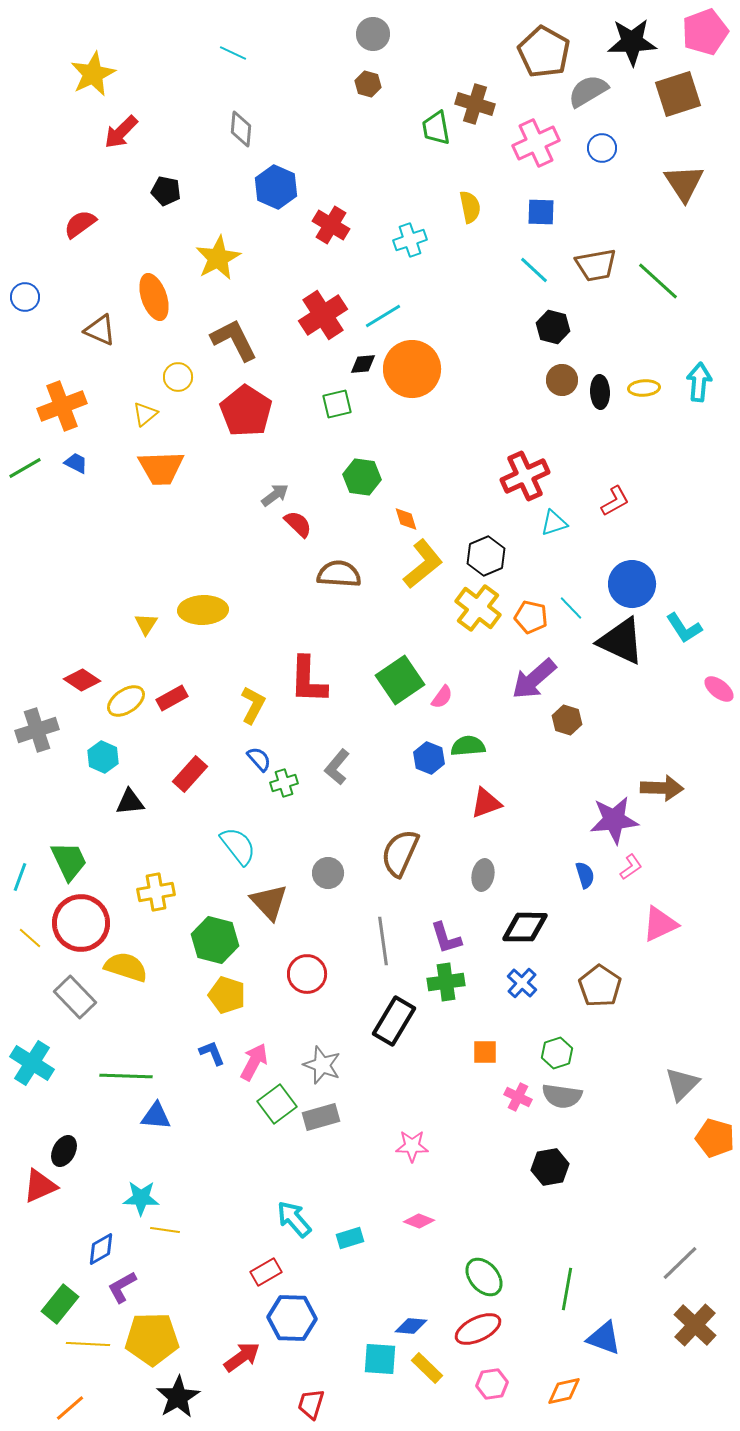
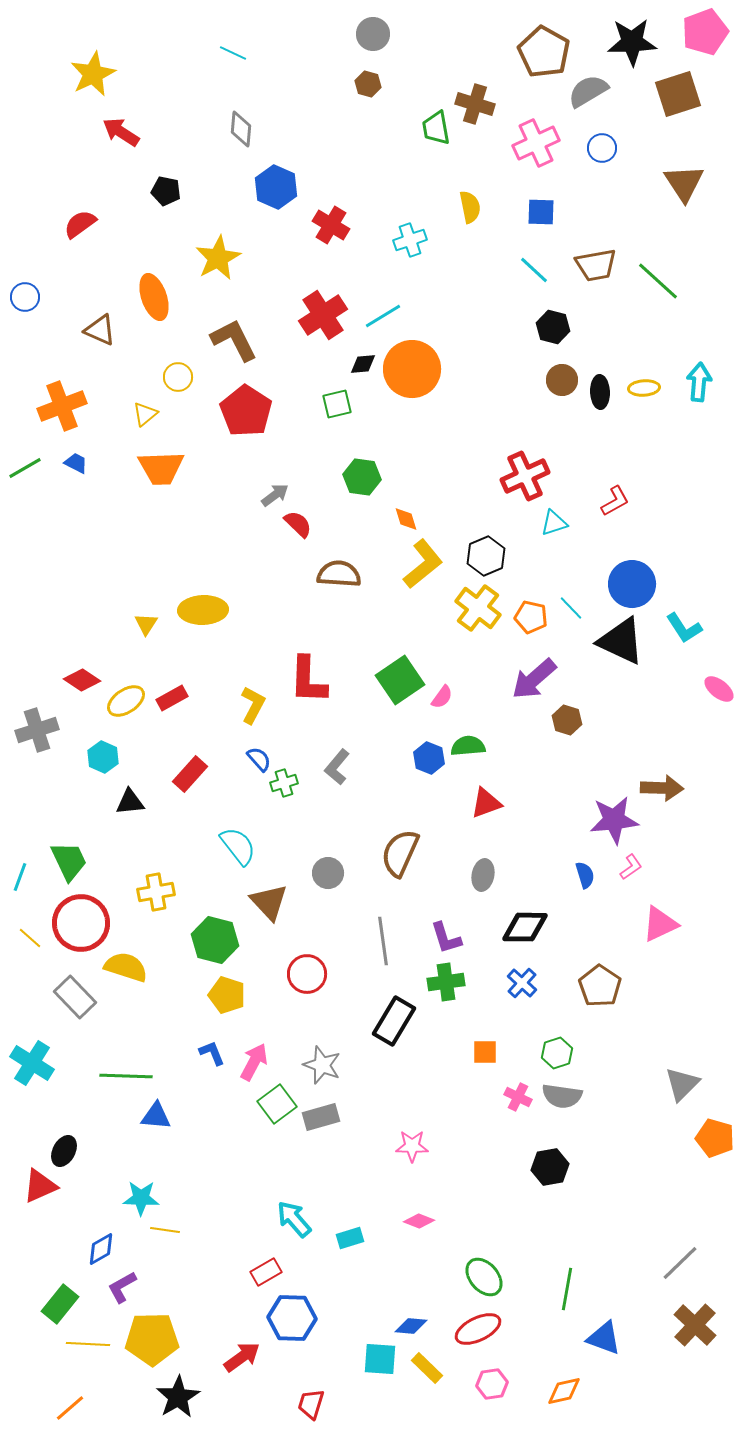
red arrow at (121, 132): rotated 78 degrees clockwise
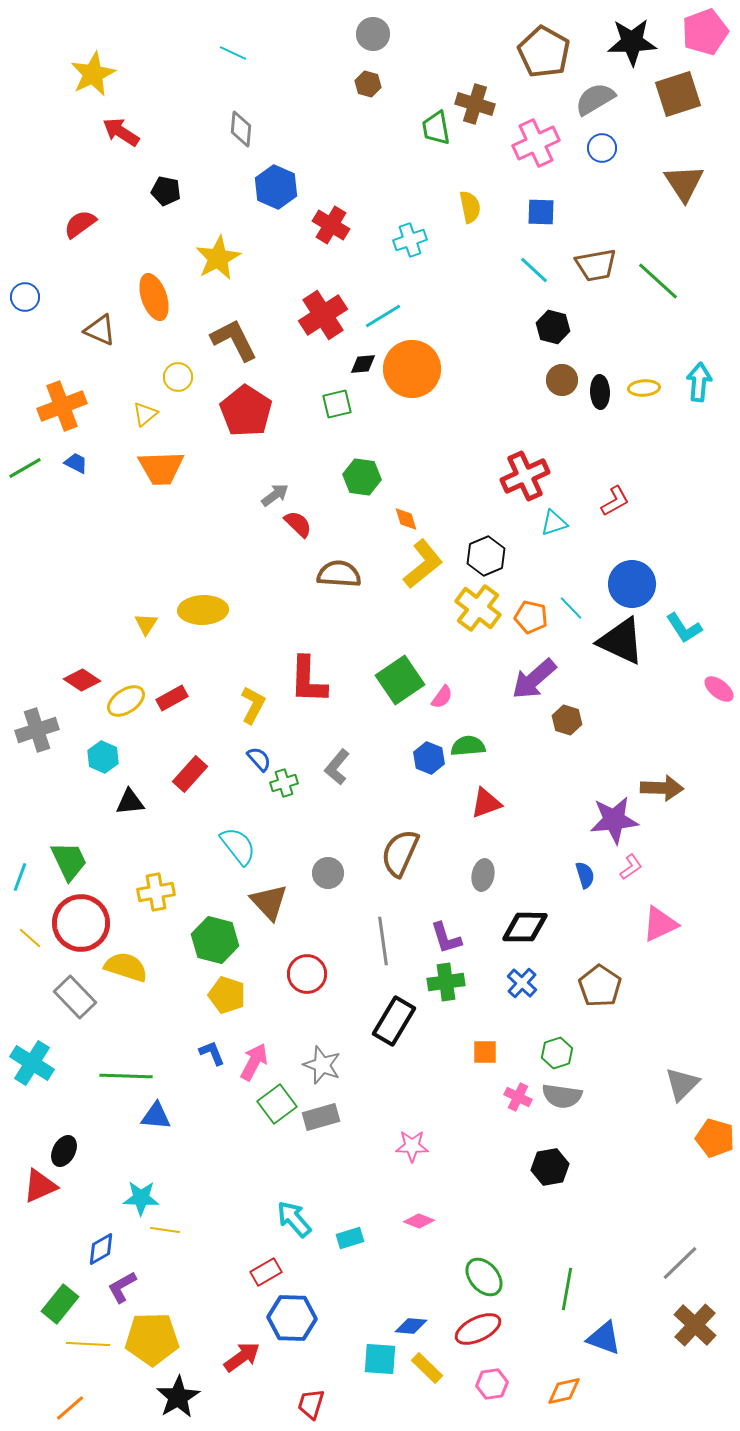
gray semicircle at (588, 91): moved 7 px right, 8 px down
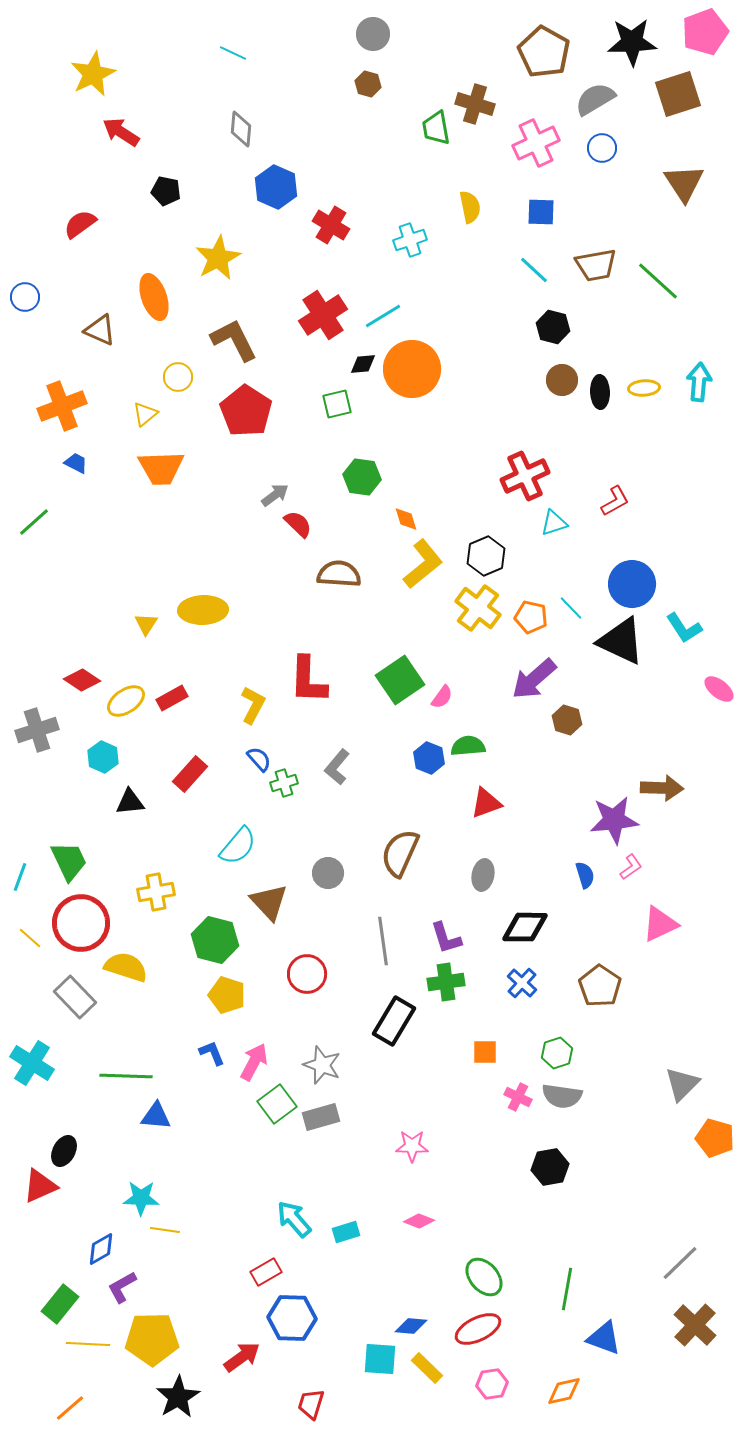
green line at (25, 468): moved 9 px right, 54 px down; rotated 12 degrees counterclockwise
cyan semicircle at (238, 846): rotated 78 degrees clockwise
cyan rectangle at (350, 1238): moved 4 px left, 6 px up
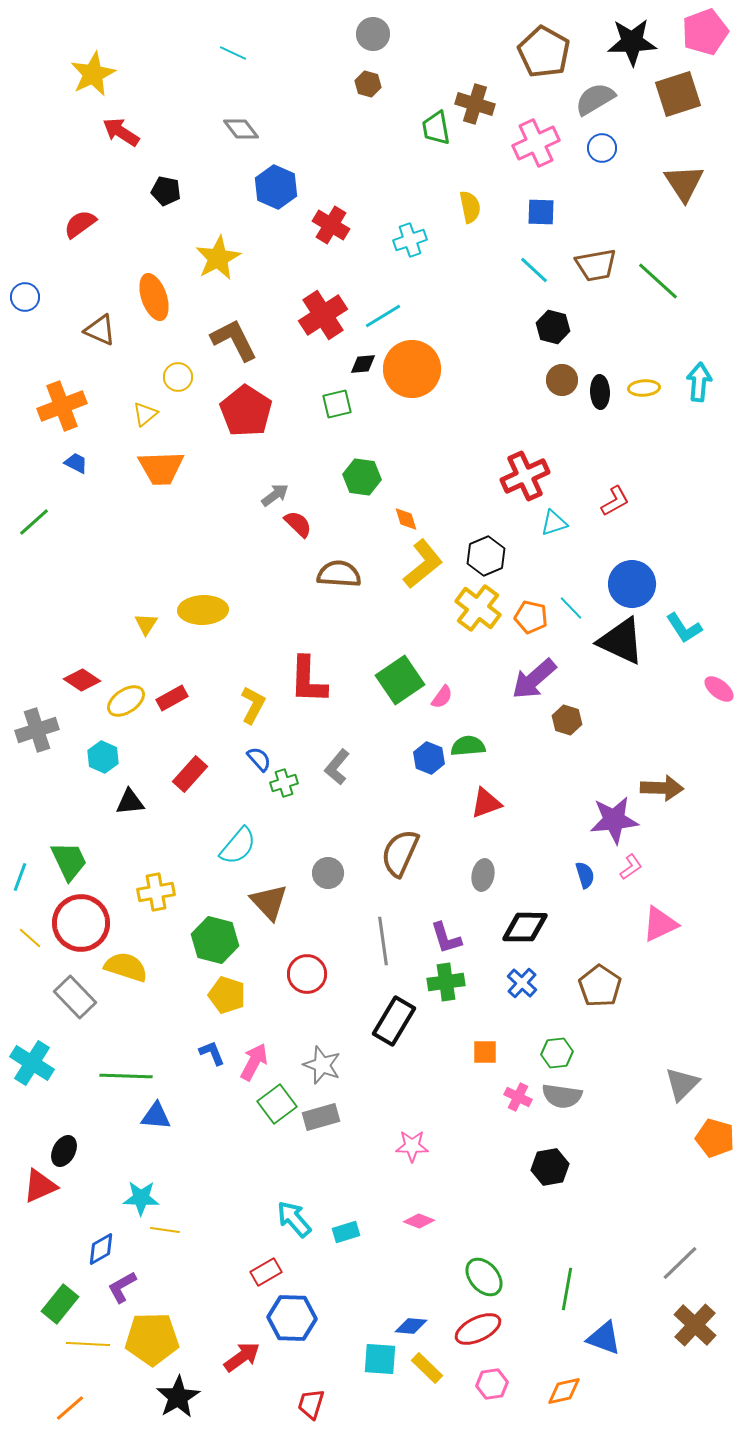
gray diamond at (241, 129): rotated 42 degrees counterclockwise
green hexagon at (557, 1053): rotated 12 degrees clockwise
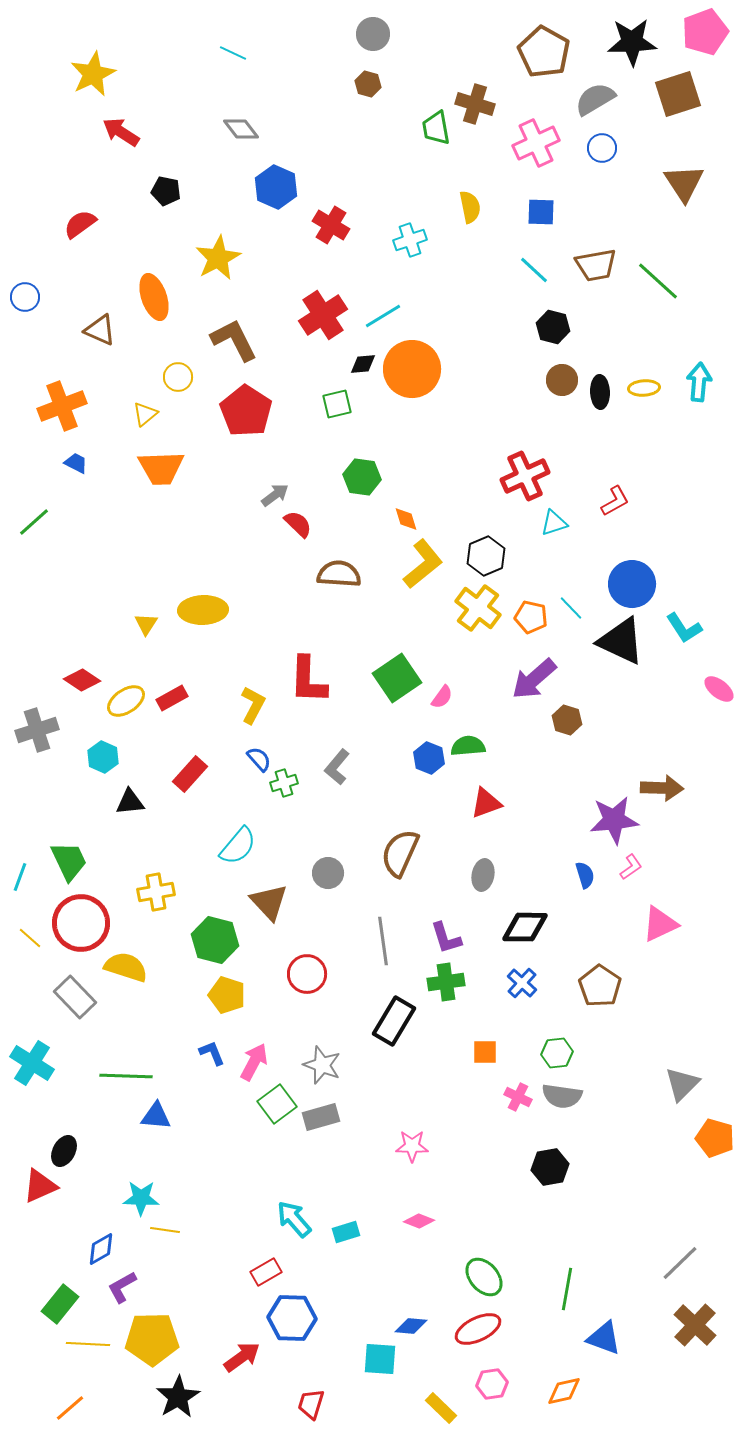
green square at (400, 680): moved 3 px left, 2 px up
yellow rectangle at (427, 1368): moved 14 px right, 40 px down
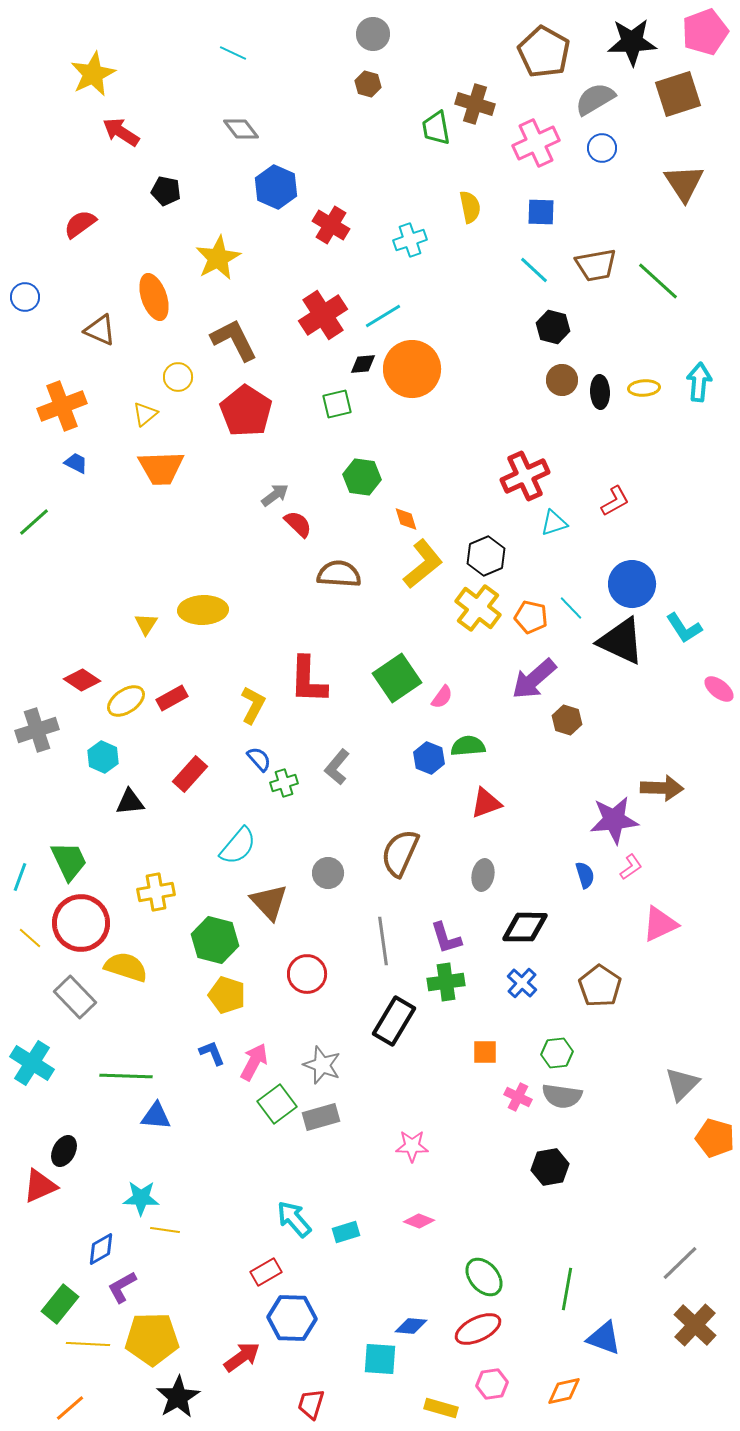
yellow rectangle at (441, 1408): rotated 28 degrees counterclockwise
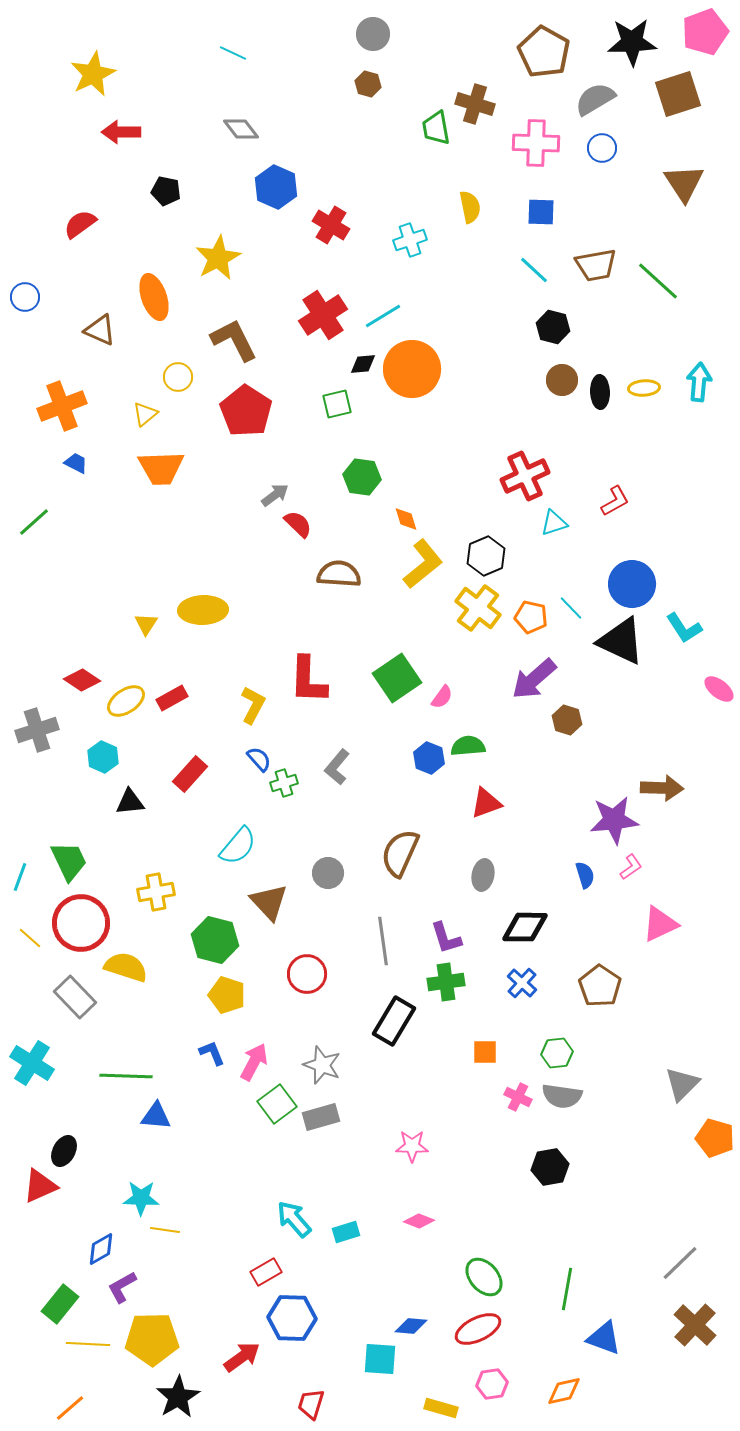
red arrow at (121, 132): rotated 33 degrees counterclockwise
pink cross at (536, 143): rotated 27 degrees clockwise
